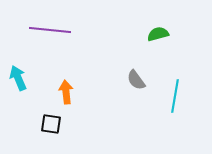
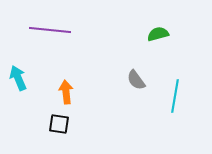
black square: moved 8 px right
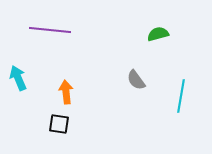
cyan line: moved 6 px right
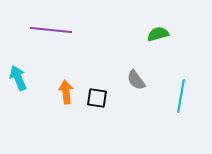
purple line: moved 1 px right
black square: moved 38 px right, 26 px up
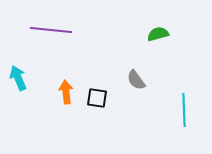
cyan line: moved 3 px right, 14 px down; rotated 12 degrees counterclockwise
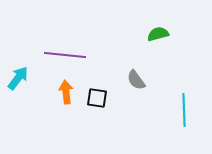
purple line: moved 14 px right, 25 px down
cyan arrow: rotated 60 degrees clockwise
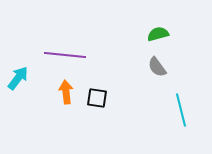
gray semicircle: moved 21 px right, 13 px up
cyan line: moved 3 px left; rotated 12 degrees counterclockwise
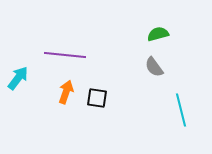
gray semicircle: moved 3 px left
orange arrow: rotated 25 degrees clockwise
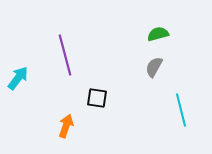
purple line: rotated 69 degrees clockwise
gray semicircle: rotated 65 degrees clockwise
orange arrow: moved 34 px down
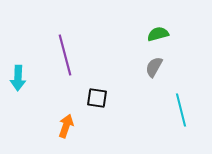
cyan arrow: rotated 145 degrees clockwise
